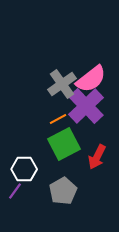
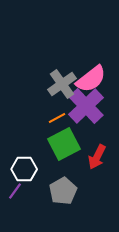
orange line: moved 1 px left, 1 px up
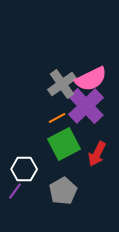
pink semicircle: rotated 12 degrees clockwise
red arrow: moved 3 px up
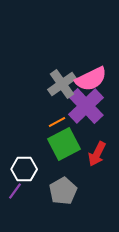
orange line: moved 4 px down
